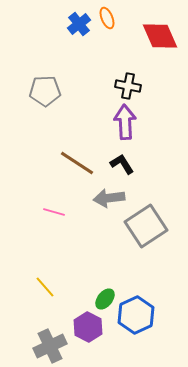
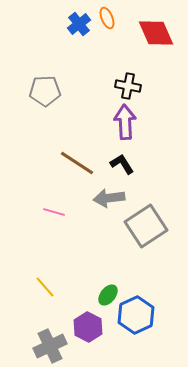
red diamond: moved 4 px left, 3 px up
green ellipse: moved 3 px right, 4 px up
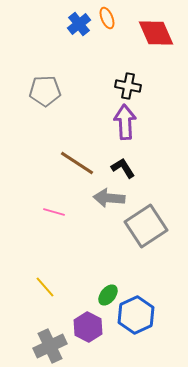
black L-shape: moved 1 px right, 4 px down
gray arrow: rotated 12 degrees clockwise
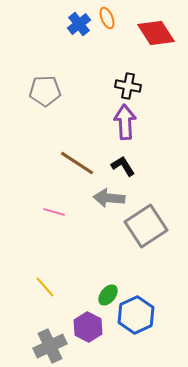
red diamond: rotated 9 degrees counterclockwise
black L-shape: moved 2 px up
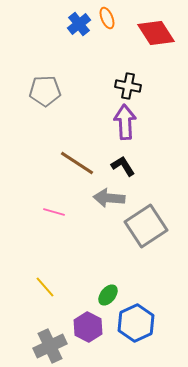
blue hexagon: moved 8 px down
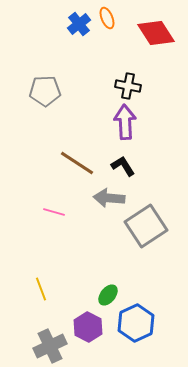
yellow line: moved 4 px left, 2 px down; rotated 20 degrees clockwise
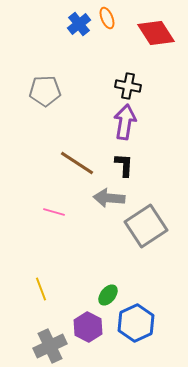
purple arrow: rotated 12 degrees clockwise
black L-shape: moved 1 px right, 1 px up; rotated 35 degrees clockwise
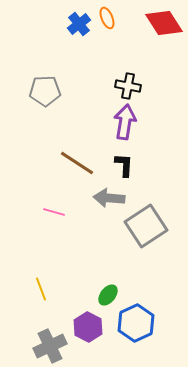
red diamond: moved 8 px right, 10 px up
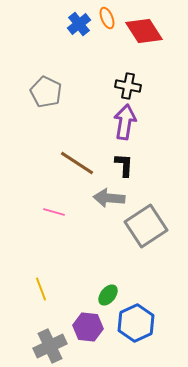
red diamond: moved 20 px left, 8 px down
gray pentagon: moved 1 px right, 1 px down; rotated 28 degrees clockwise
purple hexagon: rotated 20 degrees counterclockwise
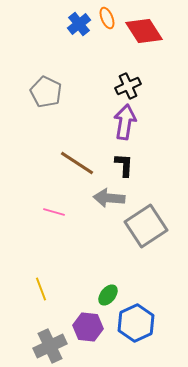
black cross: rotated 35 degrees counterclockwise
